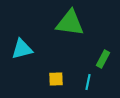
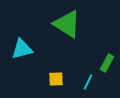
green triangle: moved 3 px left, 1 px down; rotated 24 degrees clockwise
green rectangle: moved 4 px right, 4 px down
cyan line: rotated 14 degrees clockwise
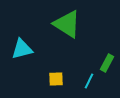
cyan line: moved 1 px right, 1 px up
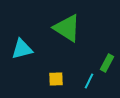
green triangle: moved 4 px down
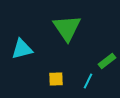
green triangle: rotated 24 degrees clockwise
green rectangle: moved 2 px up; rotated 24 degrees clockwise
cyan line: moved 1 px left
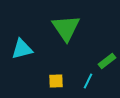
green triangle: moved 1 px left
yellow square: moved 2 px down
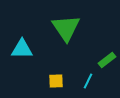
cyan triangle: rotated 15 degrees clockwise
green rectangle: moved 1 px up
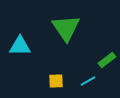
cyan triangle: moved 2 px left, 3 px up
cyan line: rotated 35 degrees clockwise
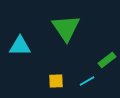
cyan line: moved 1 px left
